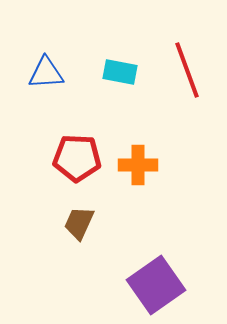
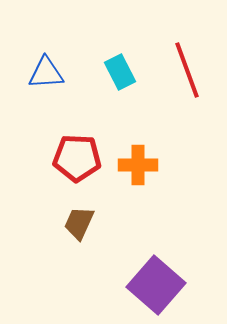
cyan rectangle: rotated 52 degrees clockwise
purple square: rotated 14 degrees counterclockwise
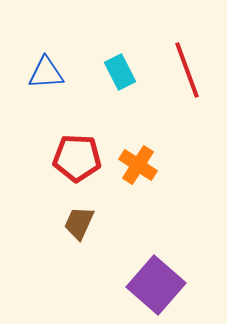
orange cross: rotated 33 degrees clockwise
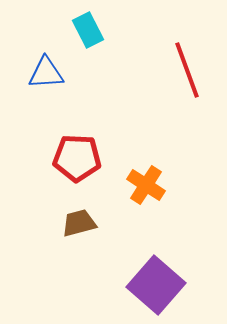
cyan rectangle: moved 32 px left, 42 px up
orange cross: moved 8 px right, 20 px down
brown trapezoid: rotated 51 degrees clockwise
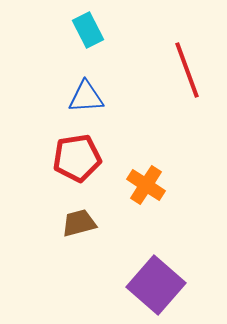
blue triangle: moved 40 px right, 24 px down
red pentagon: rotated 12 degrees counterclockwise
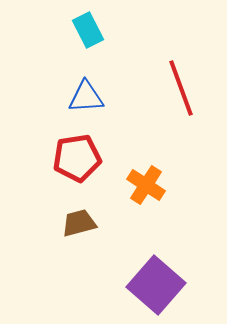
red line: moved 6 px left, 18 px down
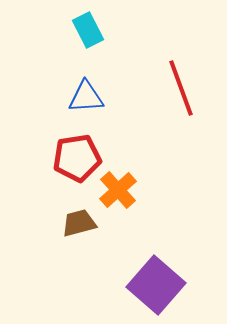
orange cross: moved 28 px left, 5 px down; rotated 15 degrees clockwise
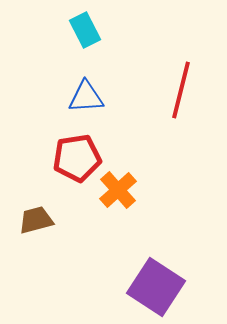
cyan rectangle: moved 3 px left
red line: moved 2 px down; rotated 34 degrees clockwise
brown trapezoid: moved 43 px left, 3 px up
purple square: moved 2 px down; rotated 8 degrees counterclockwise
